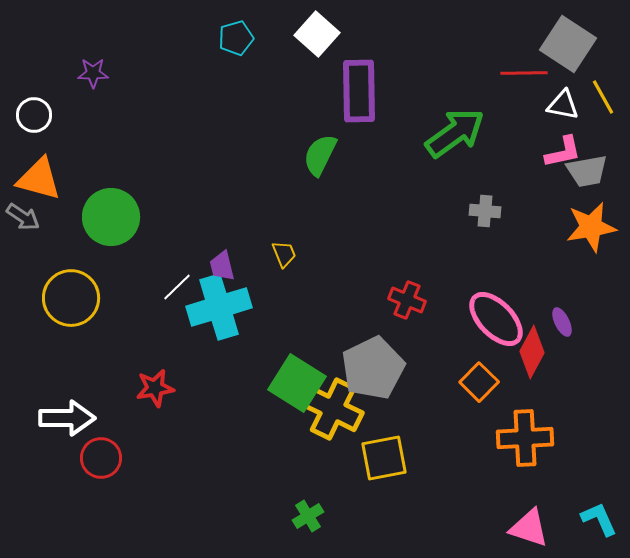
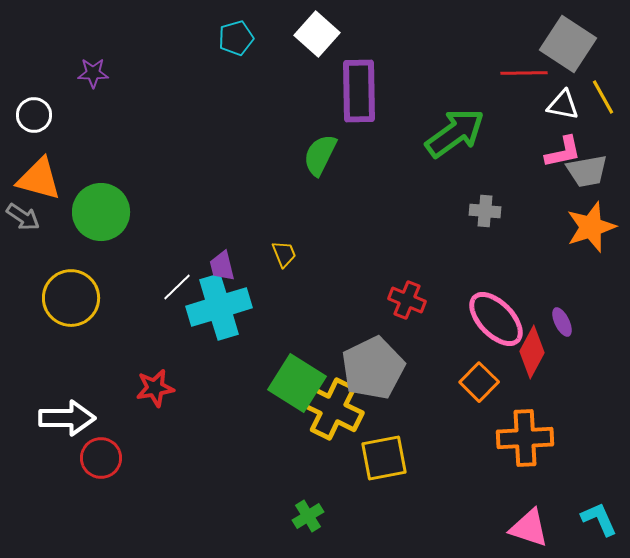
green circle: moved 10 px left, 5 px up
orange star: rotated 9 degrees counterclockwise
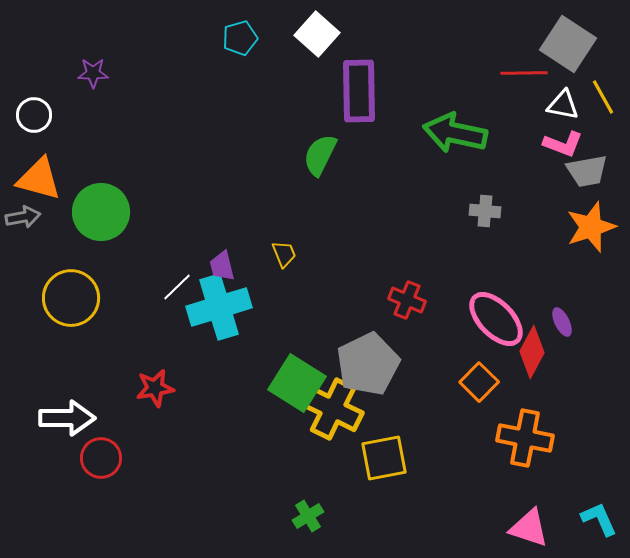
cyan pentagon: moved 4 px right
green arrow: rotated 132 degrees counterclockwise
pink L-shape: moved 8 px up; rotated 33 degrees clockwise
gray arrow: rotated 44 degrees counterclockwise
gray pentagon: moved 5 px left, 4 px up
orange cross: rotated 14 degrees clockwise
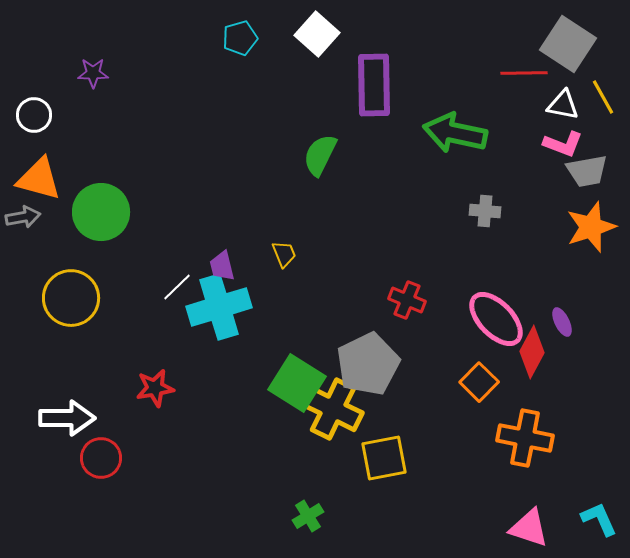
purple rectangle: moved 15 px right, 6 px up
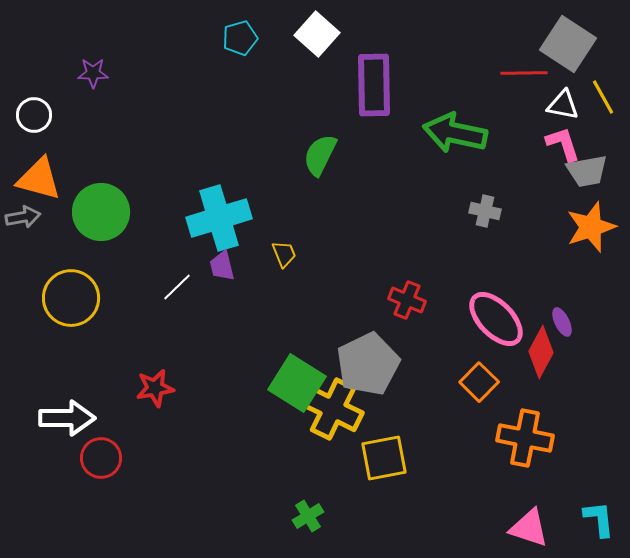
pink L-shape: rotated 129 degrees counterclockwise
gray cross: rotated 8 degrees clockwise
cyan cross: moved 89 px up
red diamond: moved 9 px right
cyan L-shape: rotated 18 degrees clockwise
